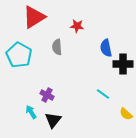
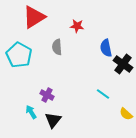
black cross: rotated 36 degrees clockwise
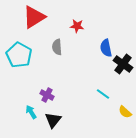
yellow semicircle: moved 1 px left, 2 px up
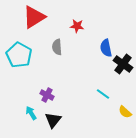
cyan arrow: moved 1 px down
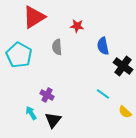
blue semicircle: moved 3 px left, 2 px up
black cross: moved 2 px down
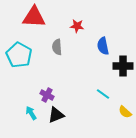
red triangle: rotated 35 degrees clockwise
black cross: rotated 36 degrees counterclockwise
black triangle: moved 3 px right, 5 px up; rotated 30 degrees clockwise
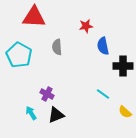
red star: moved 9 px right; rotated 16 degrees counterclockwise
purple cross: moved 1 px up
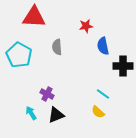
yellow semicircle: moved 27 px left
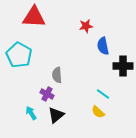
gray semicircle: moved 28 px down
black triangle: rotated 18 degrees counterclockwise
